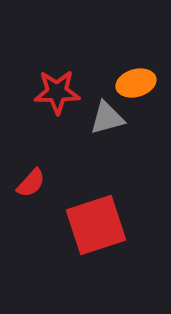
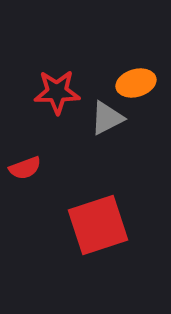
gray triangle: rotated 12 degrees counterclockwise
red semicircle: moved 6 px left, 15 px up; rotated 28 degrees clockwise
red square: moved 2 px right
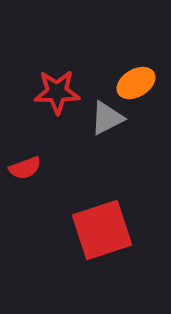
orange ellipse: rotated 15 degrees counterclockwise
red square: moved 4 px right, 5 px down
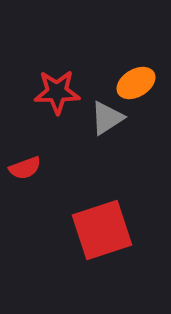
gray triangle: rotated 6 degrees counterclockwise
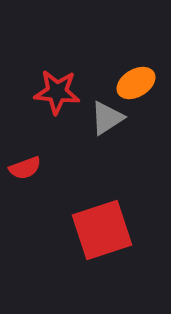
red star: rotated 6 degrees clockwise
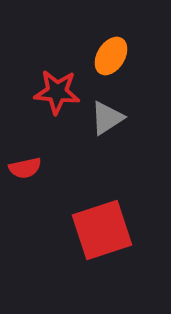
orange ellipse: moved 25 px left, 27 px up; rotated 27 degrees counterclockwise
red semicircle: rotated 8 degrees clockwise
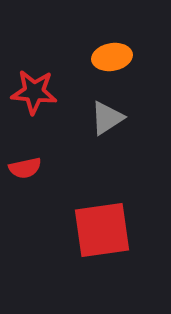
orange ellipse: moved 1 px right, 1 px down; rotated 48 degrees clockwise
red star: moved 23 px left
red square: rotated 10 degrees clockwise
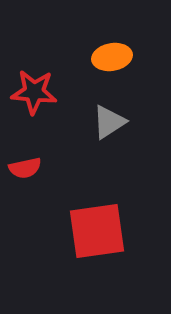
gray triangle: moved 2 px right, 4 px down
red square: moved 5 px left, 1 px down
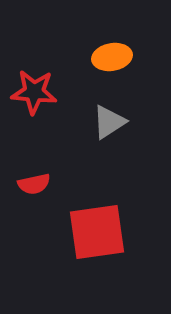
red semicircle: moved 9 px right, 16 px down
red square: moved 1 px down
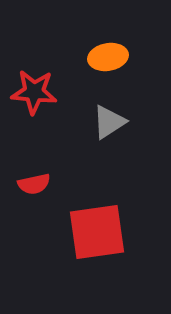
orange ellipse: moved 4 px left
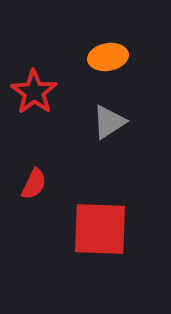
red star: rotated 30 degrees clockwise
red semicircle: rotated 52 degrees counterclockwise
red square: moved 3 px right, 3 px up; rotated 10 degrees clockwise
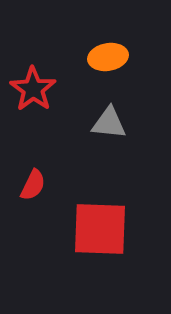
red star: moved 1 px left, 3 px up
gray triangle: moved 1 px down; rotated 39 degrees clockwise
red semicircle: moved 1 px left, 1 px down
